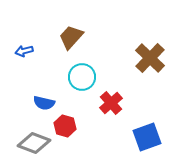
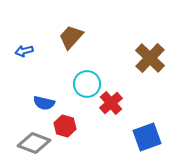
cyan circle: moved 5 px right, 7 px down
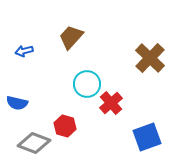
blue semicircle: moved 27 px left
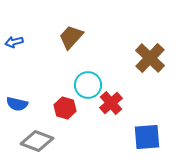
blue arrow: moved 10 px left, 9 px up
cyan circle: moved 1 px right, 1 px down
blue semicircle: moved 1 px down
red hexagon: moved 18 px up
blue square: rotated 16 degrees clockwise
gray diamond: moved 3 px right, 2 px up
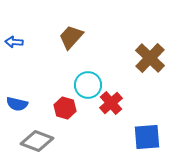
blue arrow: rotated 18 degrees clockwise
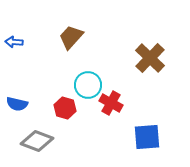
red cross: rotated 20 degrees counterclockwise
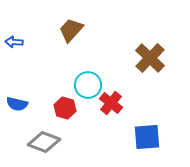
brown trapezoid: moved 7 px up
red cross: rotated 10 degrees clockwise
gray diamond: moved 7 px right, 1 px down
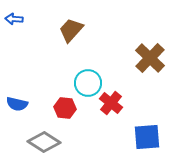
blue arrow: moved 23 px up
cyan circle: moved 2 px up
red hexagon: rotated 10 degrees counterclockwise
gray diamond: rotated 12 degrees clockwise
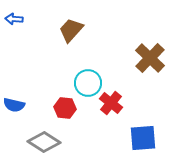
blue semicircle: moved 3 px left, 1 px down
blue square: moved 4 px left, 1 px down
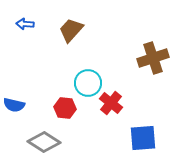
blue arrow: moved 11 px right, 5 px down
brown cross: moved 3 px right; rotated 28 degrees clockwise
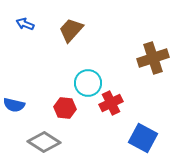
blue arrow: rotated 18 degrees clockwise
red cross: rotated 25 degrees clockwise
blue square: rotated 32 degrees clockwise
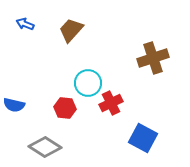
gray diamond: moved 1 px right, 5 px down
